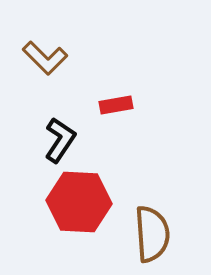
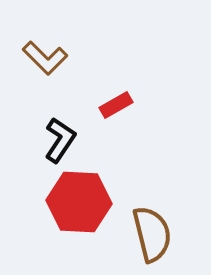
red rectangle: rotated 20 degrees counterclockwise
brown semicircle: rotated 10 degrees counterclockwise
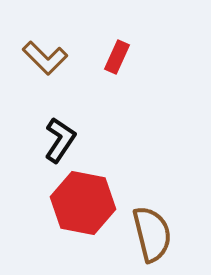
red rectangle: moved 1 px right, 48 px up; rotated 36 degrees counterclockwise
red hexagon: moved 4 px right, 1 px down; rotated 8 degrees clockwise
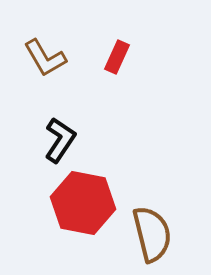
brown L-shape: rotated 15 degrees clockwise
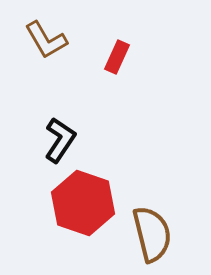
brown L-shape: moved 1 px right, 18 px up
red hexagon: rotated 8 degrees clockwise
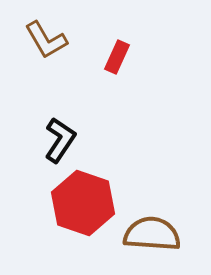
brown semicircle: rotated 72 degrees counterclockwise
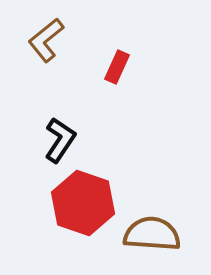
brown L-shape: rotated 81 degrees clockwise
red rectangle: moved 10 px down
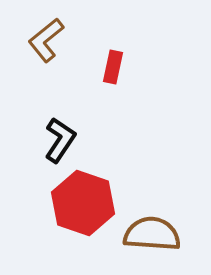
red rectangle: moved 4 px left; rotated 12 degrees counterclockwise
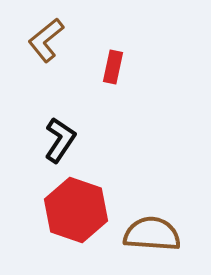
red hexagon: moved 7 px left, 7 px down
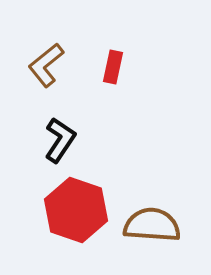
brown L-shape: moved 25 px down
brown semicircle: moved 9 px up
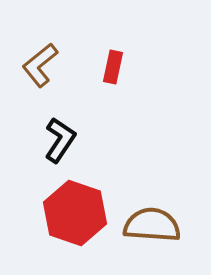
brown L-shape: moved 6 px left
red hexagon: moved 1 px left, 3 px down
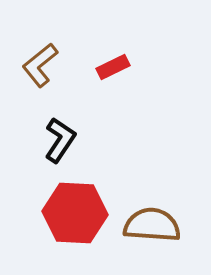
red rectangle: rotated 52 degrees clockwise
red hexagon: rotated 16 degrees counterclockwise
